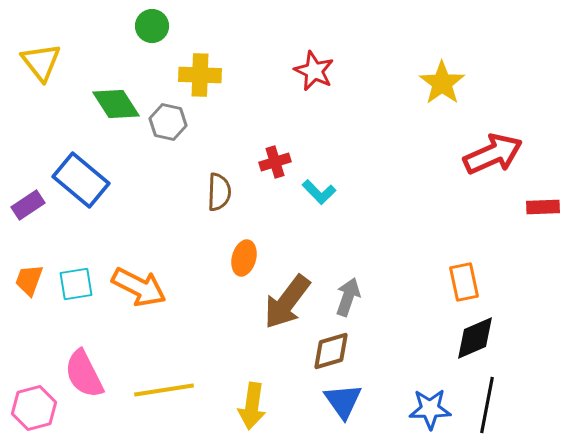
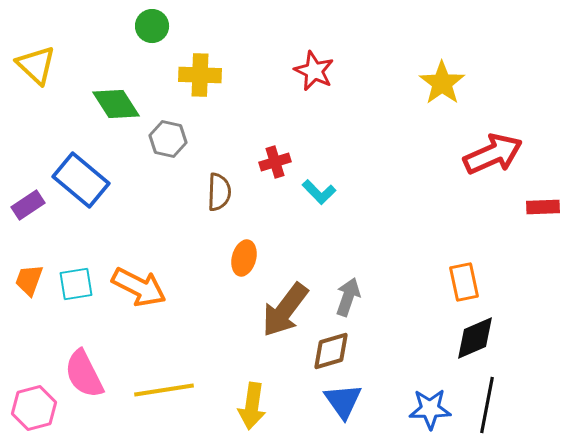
yellow triangle: moved 5 px left, 3 px down; rotated 9 degrees counterclockwise
gray hexagon: moved 17 px down
brown arrow: moved 2 px left, 8 px down
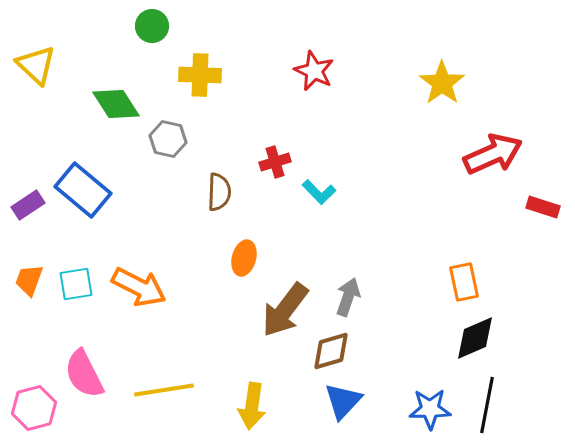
blue rectangle: moved 2 px right, 10 px down
red rectangle: rotated 20 degrees clockwise
blue triangle: rotated 18 degrees clockwise
